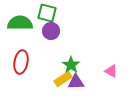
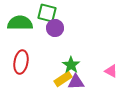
purple circle: moved 4 px right, 3 px up
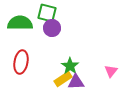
purple circle: moved 3 px left
green star: moved 1 px left, 1 px down
pink triangle: rotated 40 degrees clockwise
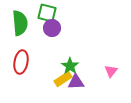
green semicircle: rotated 85 degrees clockwise
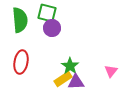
green semicircle: moved 3 px up
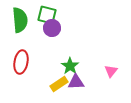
green square: moved 2 px down
yellow rectangle: moved 4 px left, 5 px down
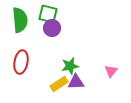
green square: moved 1 px right, 1 px up
green star: rotated 24 degrees clockwise
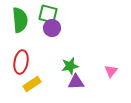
yellow rectangle: moved 27 px left
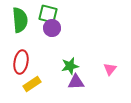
pink triangle: moved 1 px left, 2 px up
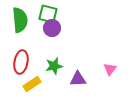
green star: moved 16 px left
purple triangle: moved 2 px right, 3 px up
